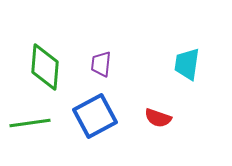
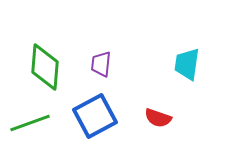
green line: rotated 12 degrees counterclockwise
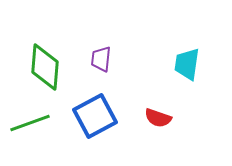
purple trapezoid: moved 5 px up
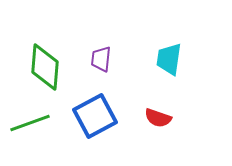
cyan trapezoid: moved 18 px left, 5 px up
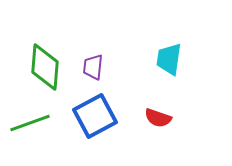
purple trapezoid: moved 8 px left, 8 px down
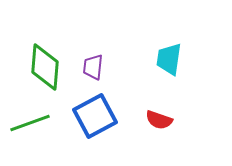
red semicircle: moved 1 px right, 2 px down
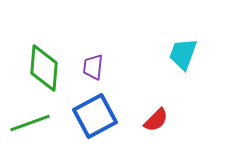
cyan trapezoid: moved 14 px right, 5 px up; rotated 12 degrees clockwise
green diamond: moved 1 px left, 1 px down
red semicircle: moved 3 px left; rotated 64 degrees counterclockwise
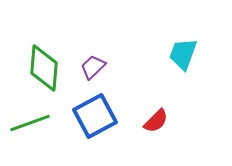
purple trapezoid: rotated 40 degrees clockwise
red semicircle: moved 1 px down
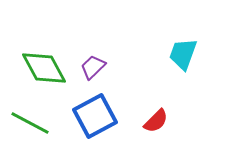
green diamond: rotated 33 degrees counterclockwise
green line: rotated 48 degrees clockwise
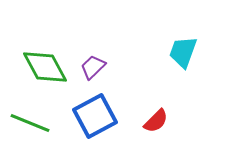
cyan trapezoid: moved 2 px up
green diamond: moved 1 px right, 1 px up
green line: rotated 6 degrees counterclockwise
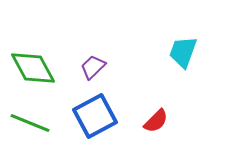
green diamond: moved 12 px left, 1 px down
